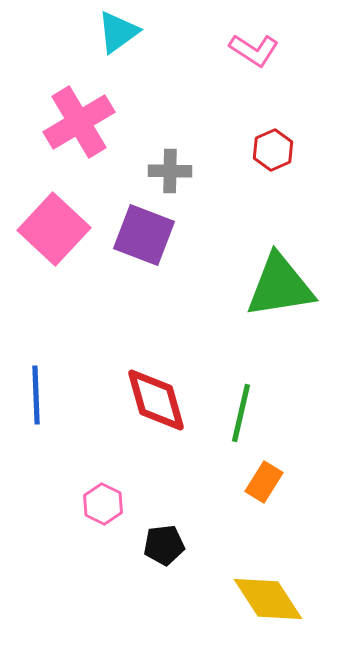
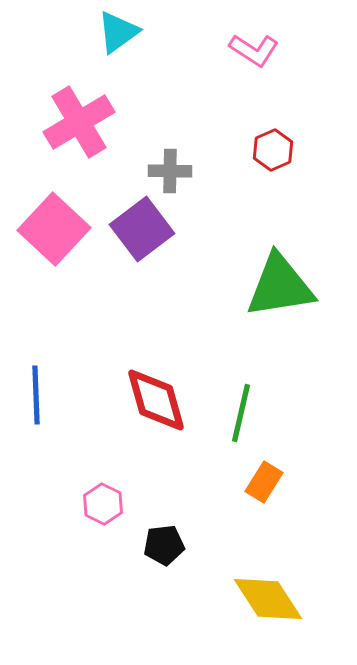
purple square: moved 2 px left, 6 px up; rotated 32 degrees clockwise
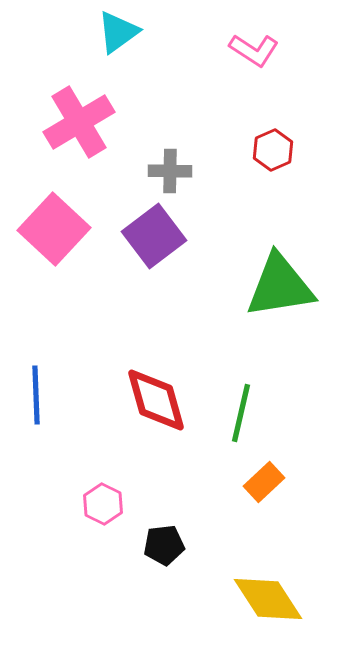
purple square: moved 12 px right, 7 px down
orange rectangle: rotated 15 degrees clockwise
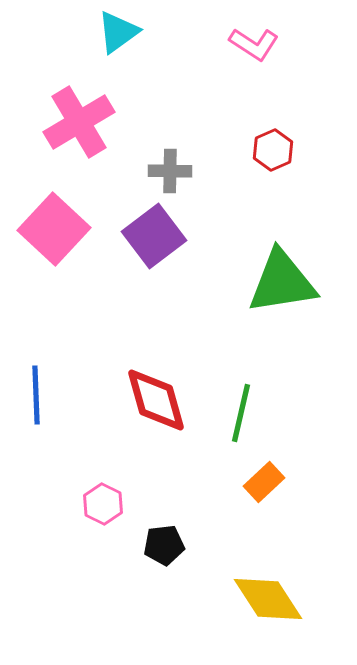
pink L-shape: moved 6 px up
green triangle: moved 2 px right, 4 px up
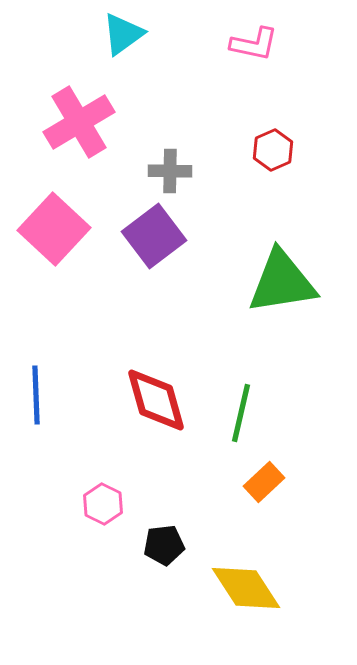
cyan triangle: moved 5 px right, 2 px down
pink L-shape: rotated 21 degrees counterclockwise
yellow diamond: moved 22 px left, 11 px up
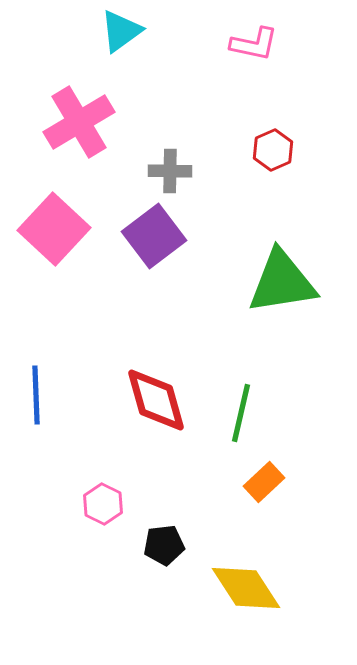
cyan triangle: moved 2 px left, 3 px up
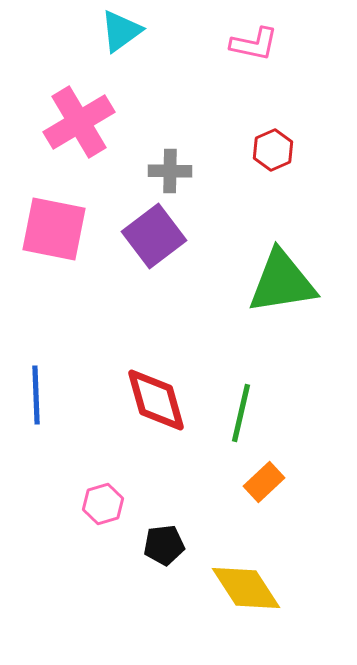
pink square: rotated 32 degrees counterclockwise
pink hexagon: rotated 18 degrees clockwise
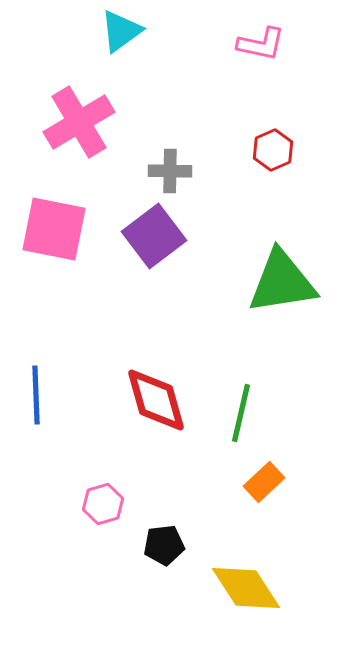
pink L-shape: moved 7 px right
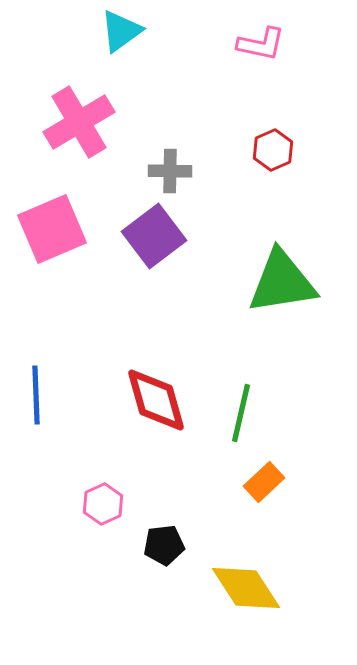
pink square: moved 2 px left; rotated 34 degrees counterclockwise
pink hexagon: rotated 9 degrees counterclockwise
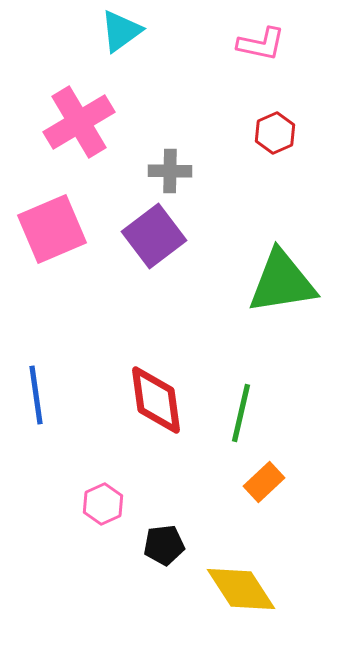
red hexagon: moved 2 px right, 17 px up
blue line: rotated 6 degrees counterclockwise
red diamond: rotated 8 degrees clockwise
yellow diamond: moved 5 px left, 1 px down
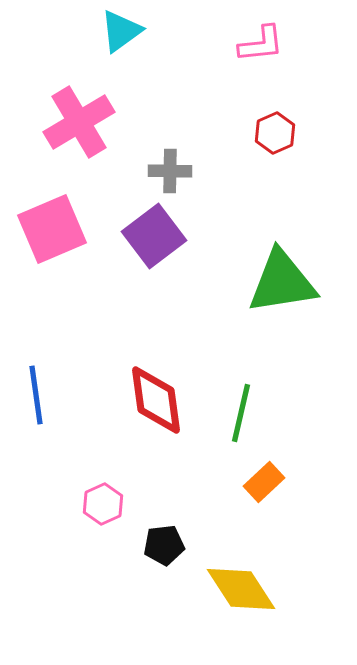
pink L-shape: rotated 18 degrees counterclockwise
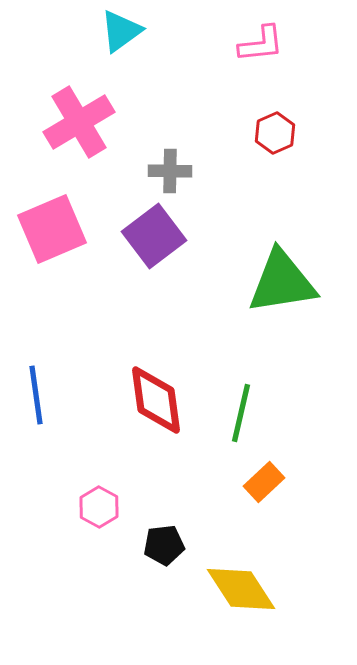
pink hexagon: moved 4 px left, 3 px down; rotated 6 degrees counterclockwise
